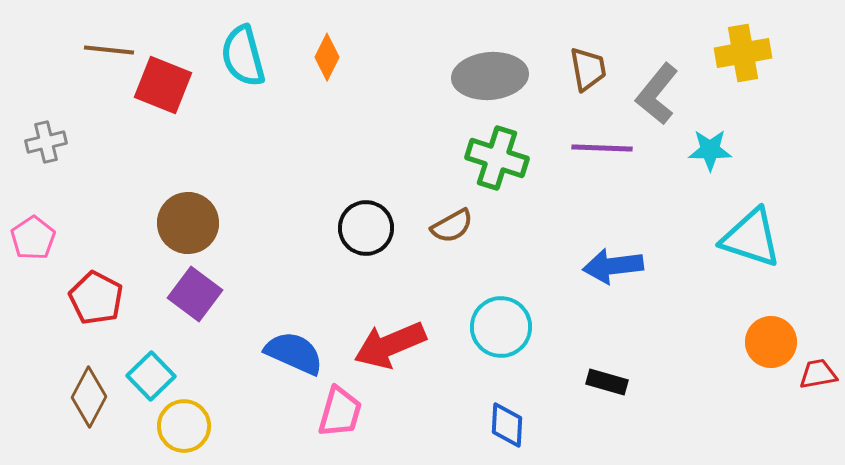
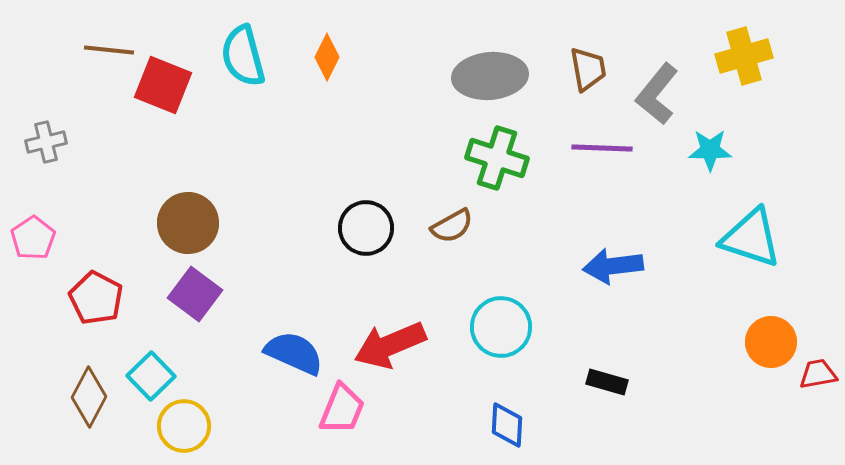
yellow cross: moved 1 px right, 3 px down; rotated 6 degrees counterclockwise
pink trapezoid: moved 2 px right, 3 px up; rotated 6 degrees clockwise
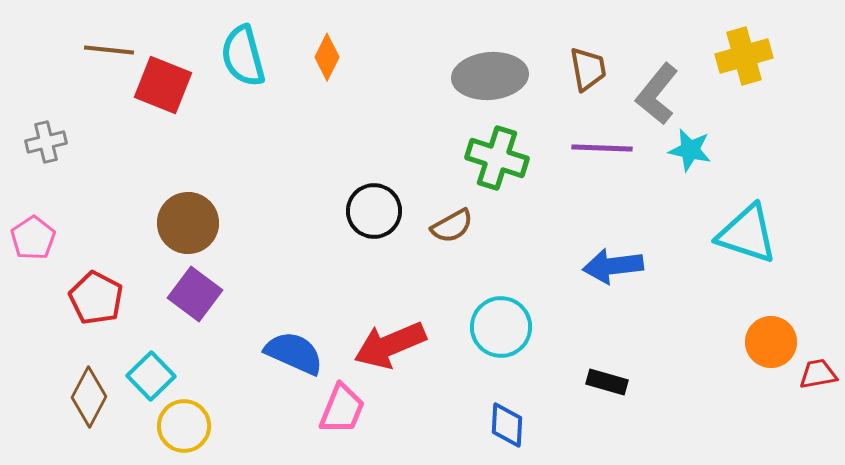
cyan star: moved 20 px left; rotated 12 degrees clockwise
black circle: moved 8 px right, 17 px up
cyan triangle: moved 4 px left, 4 px up
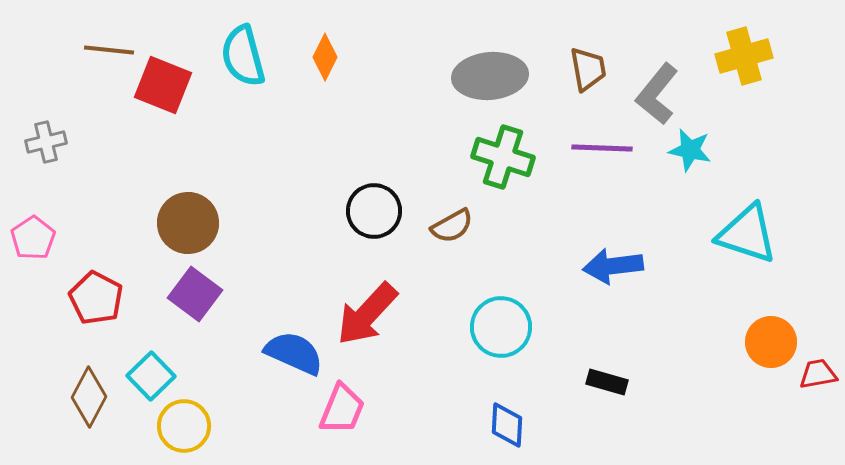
orange diamond: moved 2 px left
green cross: moved 6 px right, 1 px up
red arrow: moved 23 px left, 31 px up; rotated 24 degrees counterclockwise
